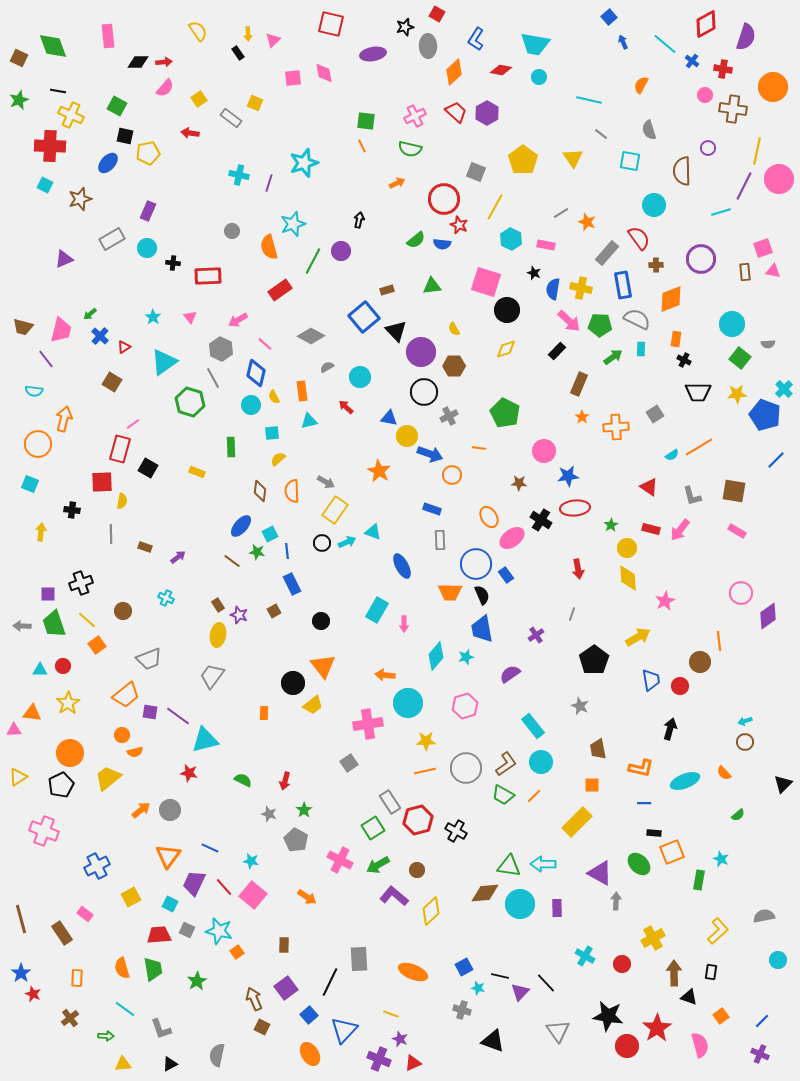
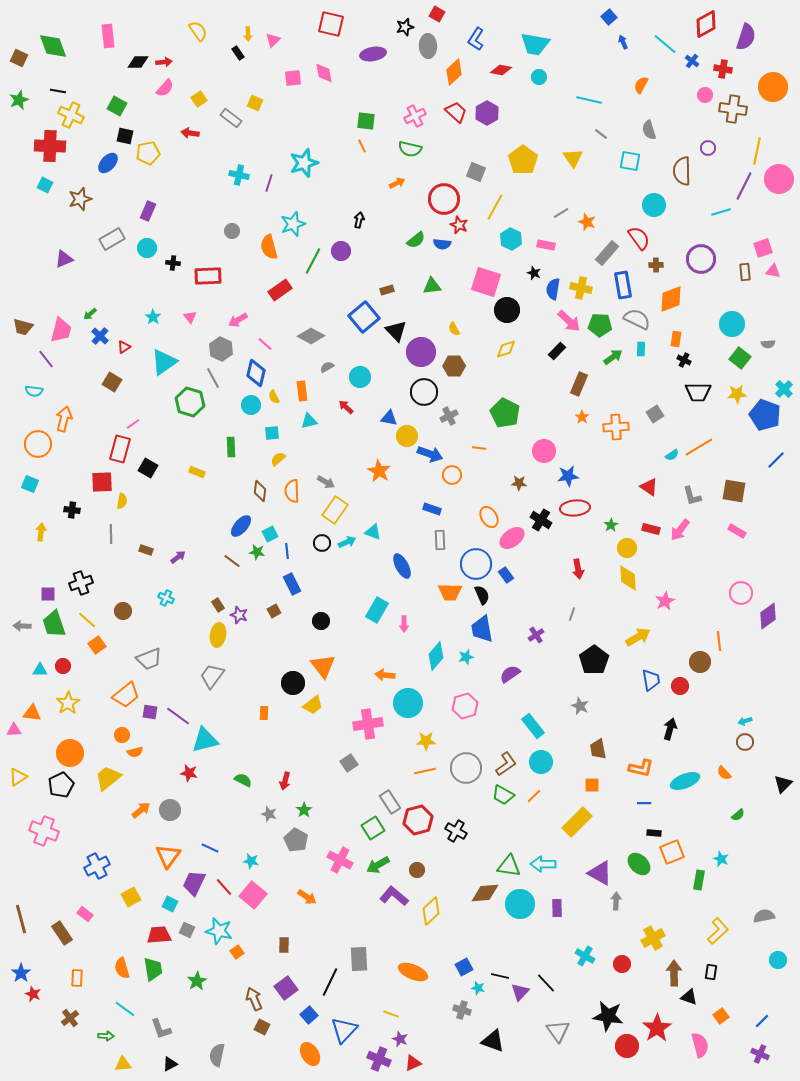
brown rectangle at (145, 547): moved 1 px right, 3 px down
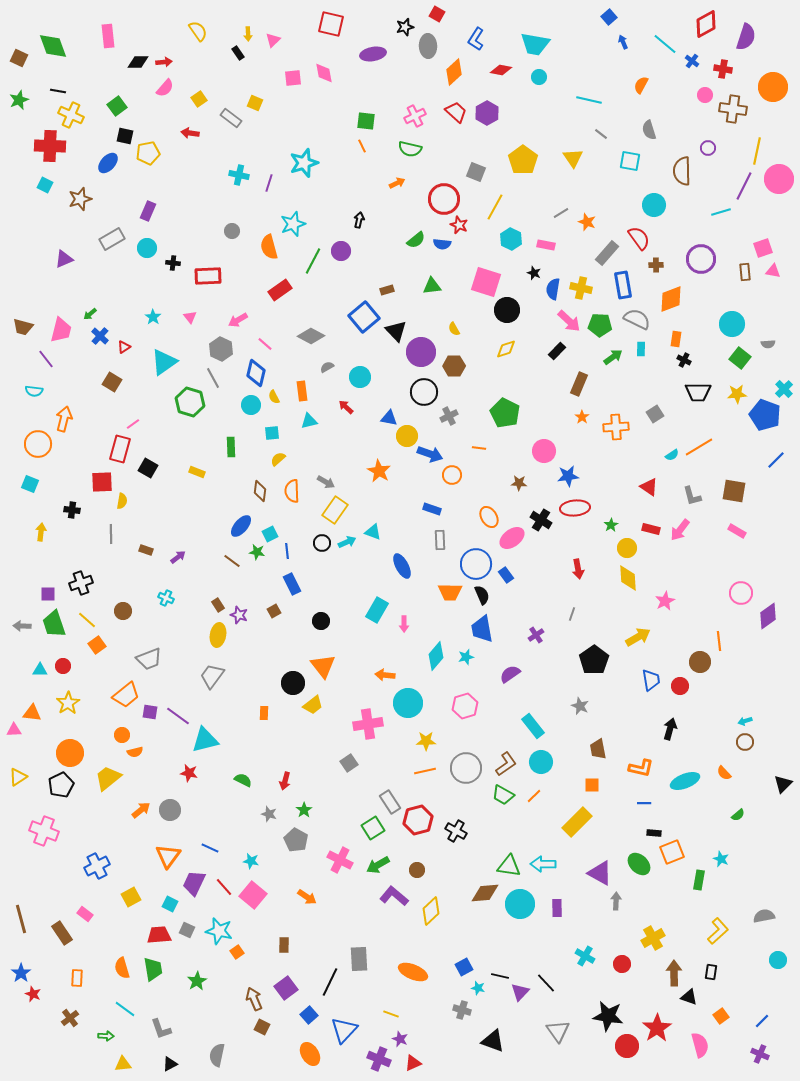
green square at (117, 106): rotated 24 degrees clockwise
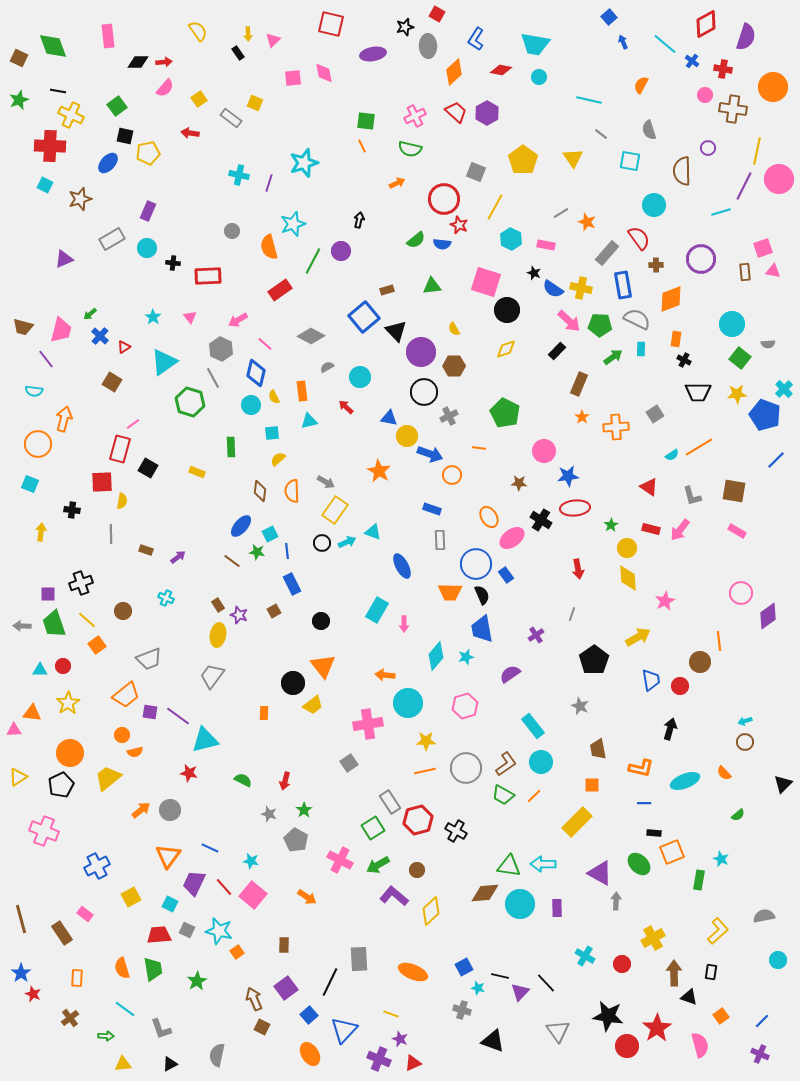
blue semicircle at (553, 289): rotated 65 degrees counterclockwise
